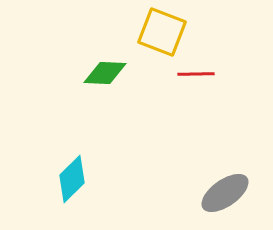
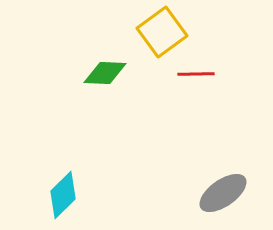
yellow square: rotated 33 degrees clockwise
cyan diamond: moved 9 px left, 16 px down
gray ellipse: moved 2 px left
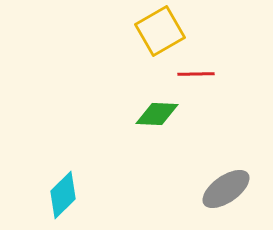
yellow square: moved 2 px left, 1 px up; rotated 6 degrees clockwise
green diamond: moved 52 px right, 41 px down
gray ellipse: moved 3 px right, 4 px up
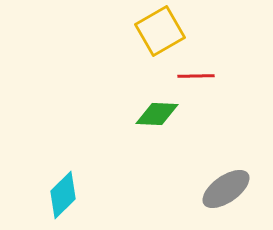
red line: moved 2 px down
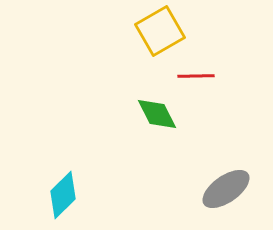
green diamond: rotated 60 degrees clockwise
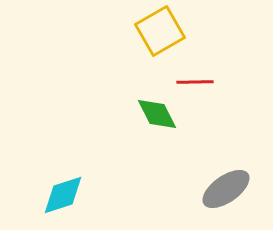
red line: moved 1 px left, 6 px down
cyan diamond: rotated 27 degrees clockwise
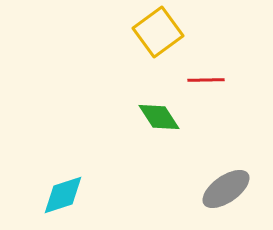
yellow square: moved 2 px left, 1 px down; rotated 6 degrees counterclockwise
red line: moved 11 px right, 2 px up
green diamond: moved 2 px right, 3 px down; rotated 6 degrees counterclockwise
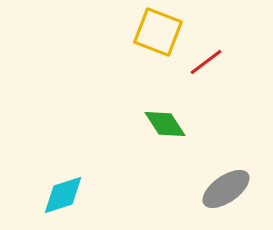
yellow square: rotated 33 degrees counterclockwise
red line: moved 18 px up; rotated 36 degrees counterclockwise
green diamond: moved 6 px right, 7 px down
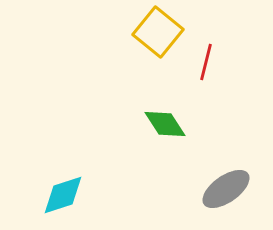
yellow square: rotated 18 degrees clockwise
red line: rotated 39 degrees counterclockwise
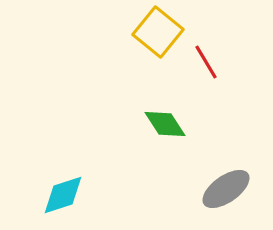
red line: rotated 45 degrees counterclockwise
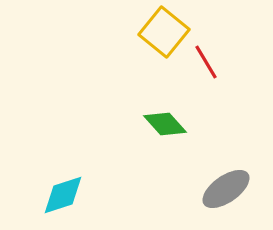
yellow square: moved 6 px right
green diamond: rotated 9 degrees counterclockwise
